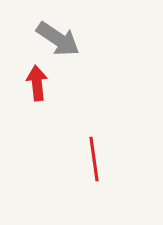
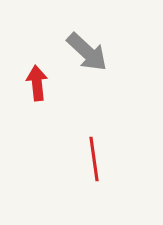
gray arrow: moved 29 px right, 13 px down; rotated 9 degrees clockwise
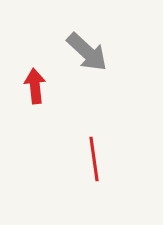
red arrow: moved 2 px left, 3 px down
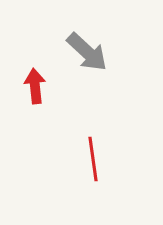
red line: moved 1 px left
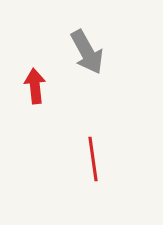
gray arrow: rotated 18 degrees clockwise
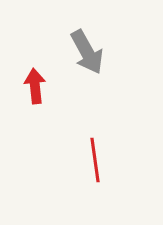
red line: moved 2 px right, 1 px down
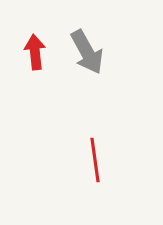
red arrow: moved 34 px up
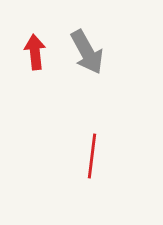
red line: moved 3 px left, 4 px up; rotated 15 degrees clockwise
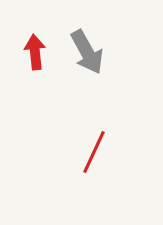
red line: moved 2 px right, 4 px up; rotated 18 degrees clockwise
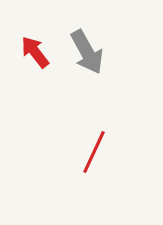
red arrow: rotated 32 degrees counterclockwise
